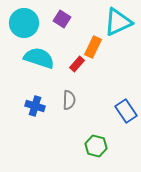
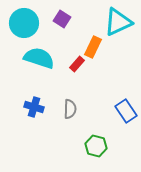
gray semicircle: moved 1 px right, 9 px down
blue cross: moved 1 px left, 1 px down
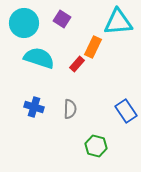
cyan triangle: rotated 20 degrees clockwise
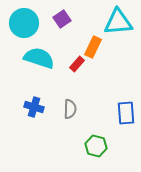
purple square: rotated 24 degrees clockwise
blue rectangle: moved 2 px down; rotated 30 degrees clockwise
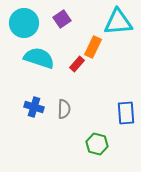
gray semicircle: moved 6 px left
green hexagon: moved 1 px right, 2 px up
